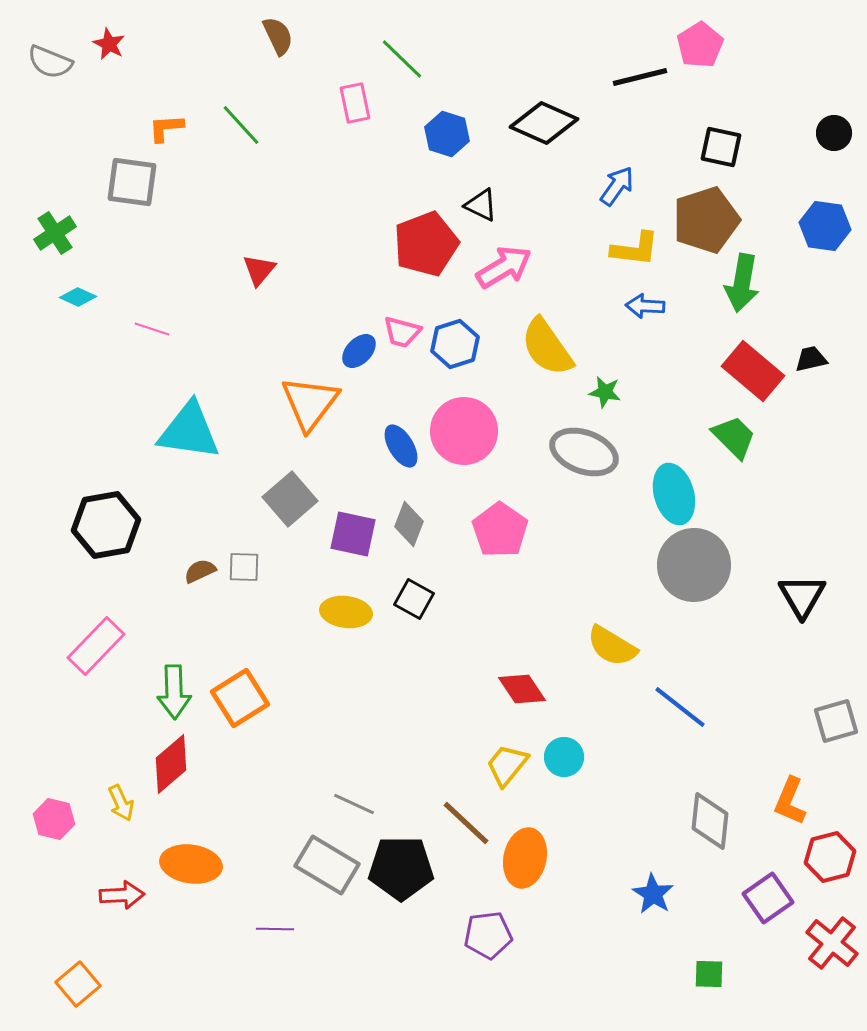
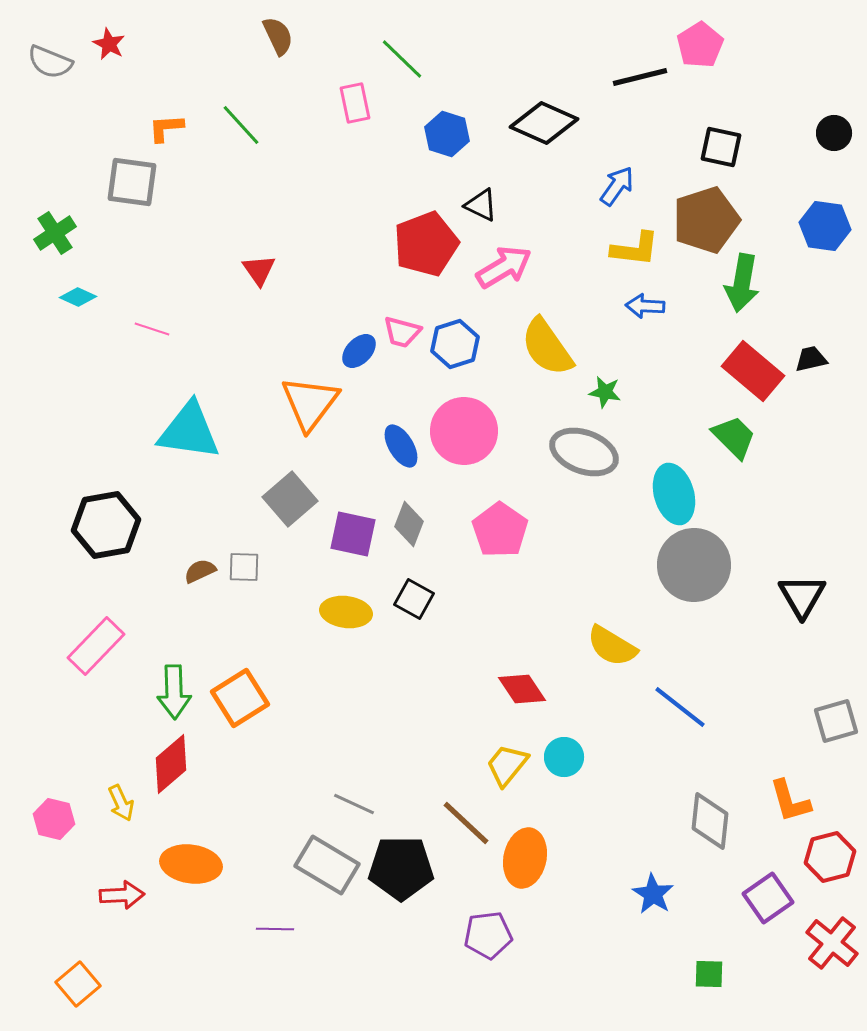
red triangle at (259, 270): rotated 15 degrees counterclockwise
orange L-shape at (790, 801): rotated 39 degrees counterclockwise
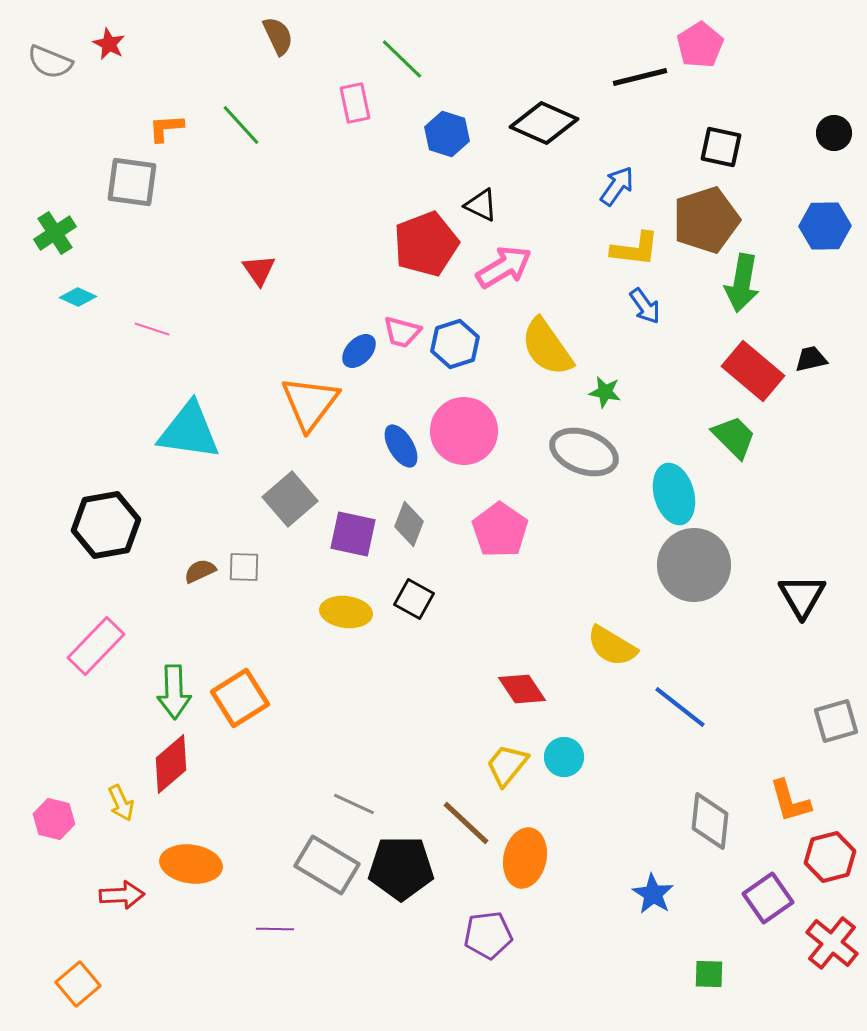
blue hexagon at (825, 226): rotated 9 degrees counterclockwise
blue arrow at (645, 306): rotated 129 degrees counterclockwise
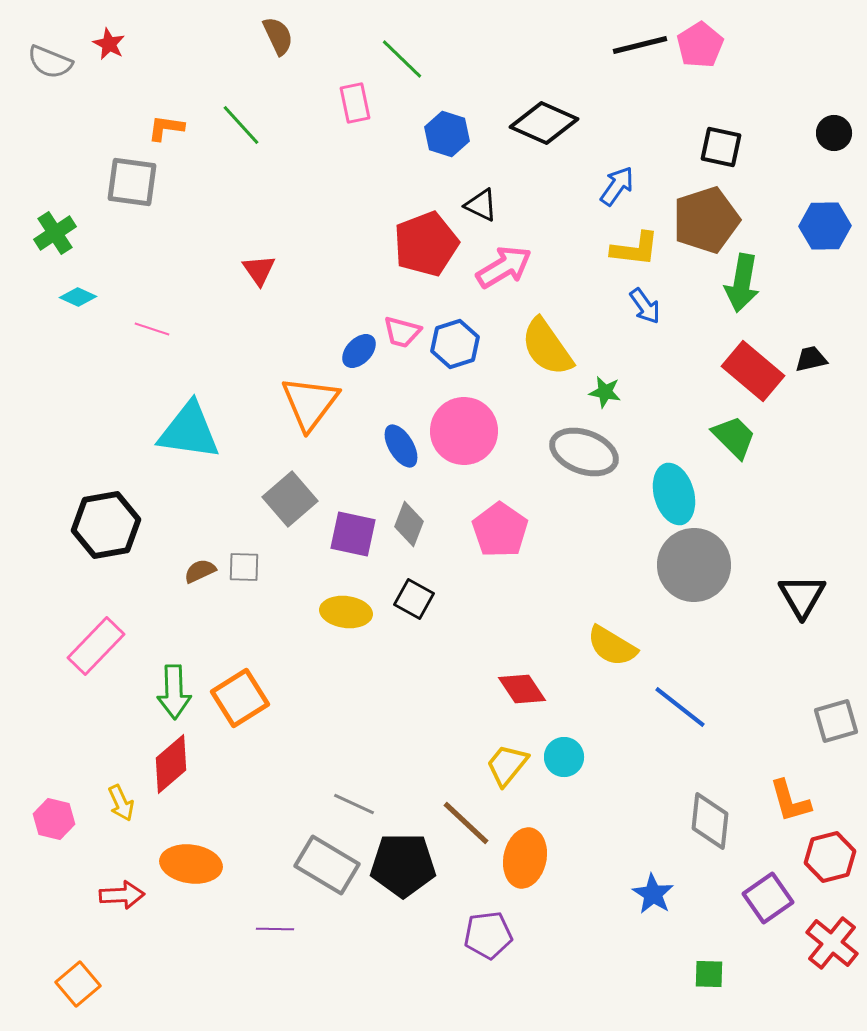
black line at (640, 77): moved 32 px up
orange L-shape at (166, 128): rotated 12 degrees clockwise
black pentagon at (401, 868): moved 2 px right, 3 px up
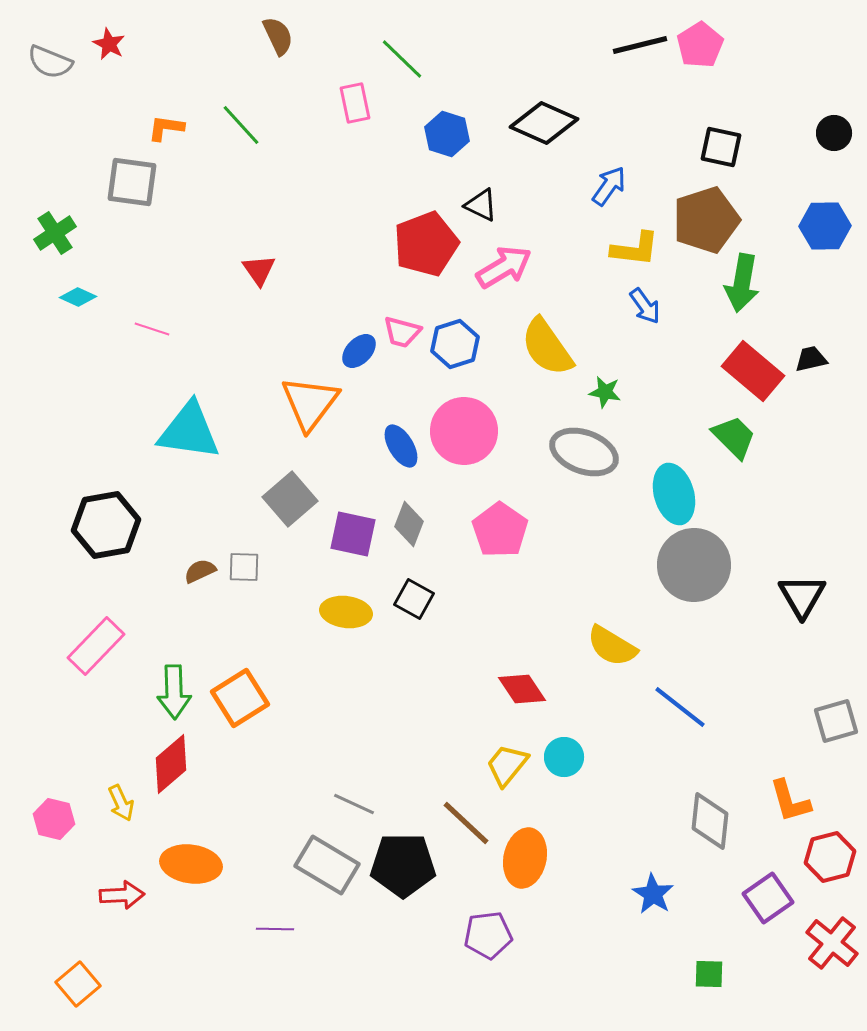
blue arrow at (617, 186): moved 8 px left
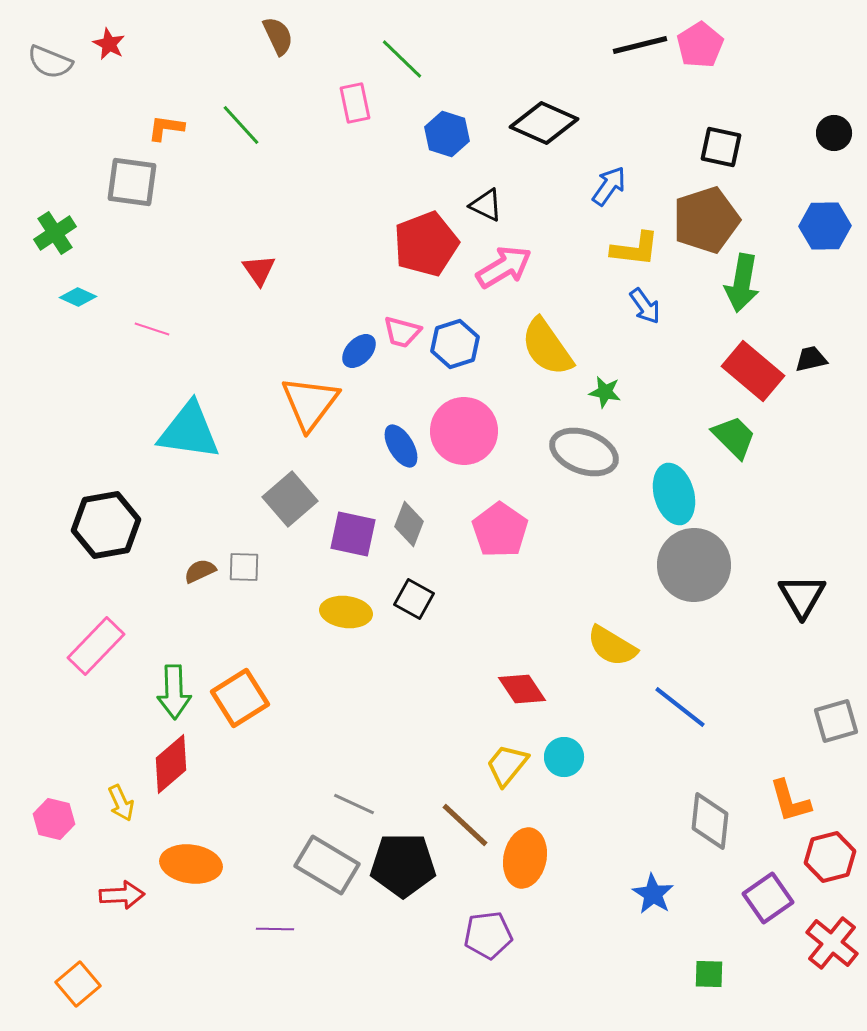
black triangle at (481, 205): moved 5 px right
brown line at (466, 823): moved 1 px left, 2 px down
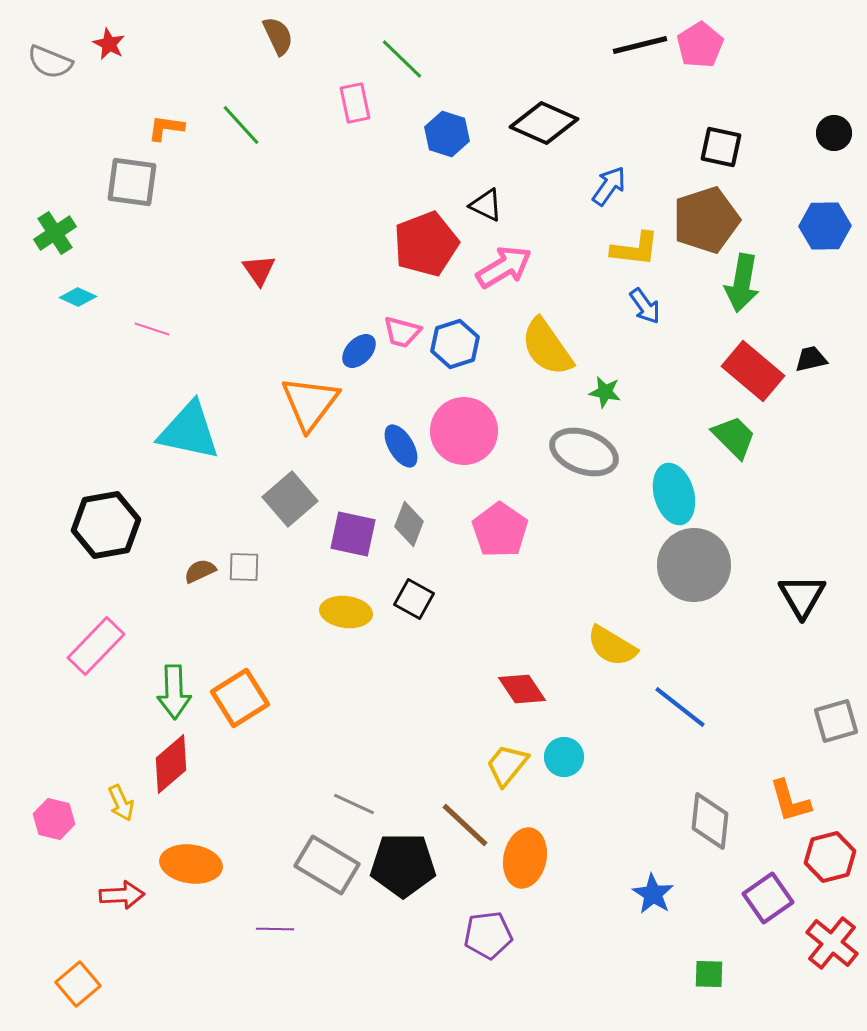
cyan triangle at (189, 431): rotated 4 degrees clockwise
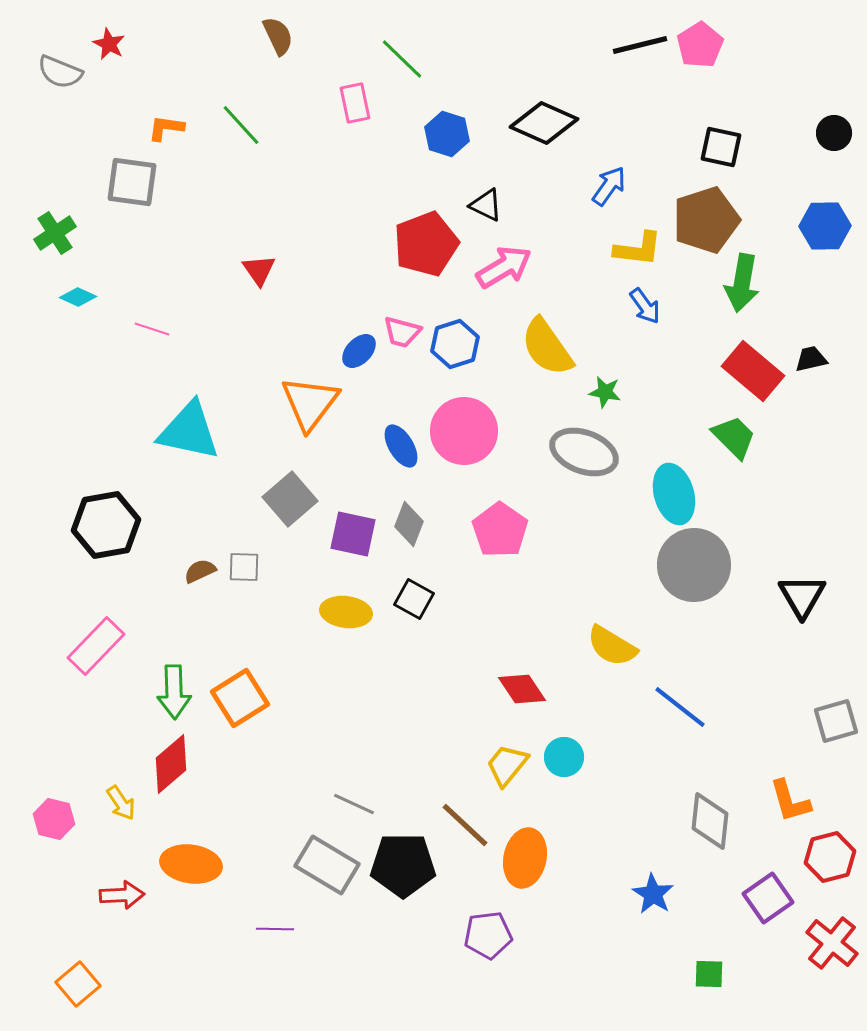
gray semicircle at (50, 62): moved 10 px right, 10 px down
yellow L-shape at (635, 249): moved 3 px right
yellow arrow at (121, 803): rotated 9 degrees counterclockwise
